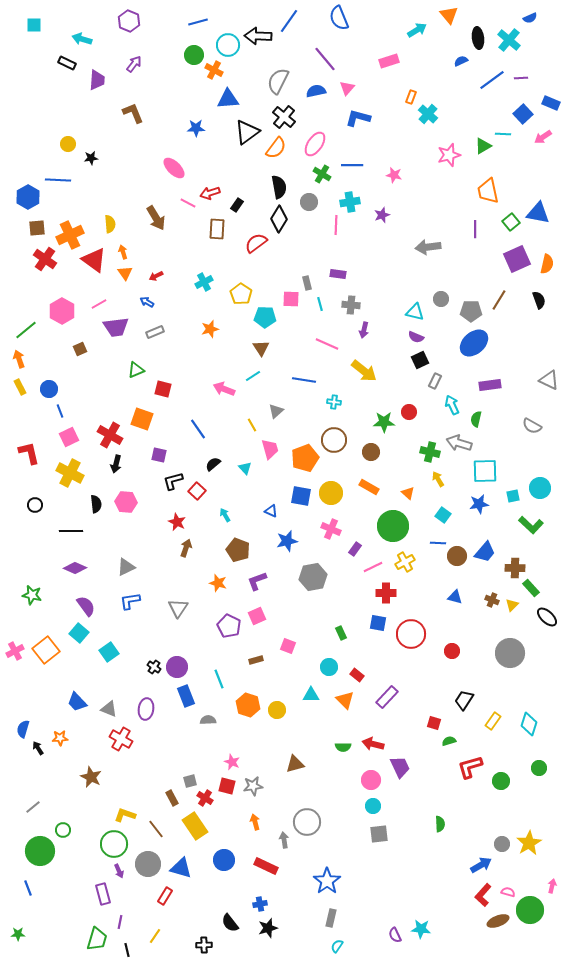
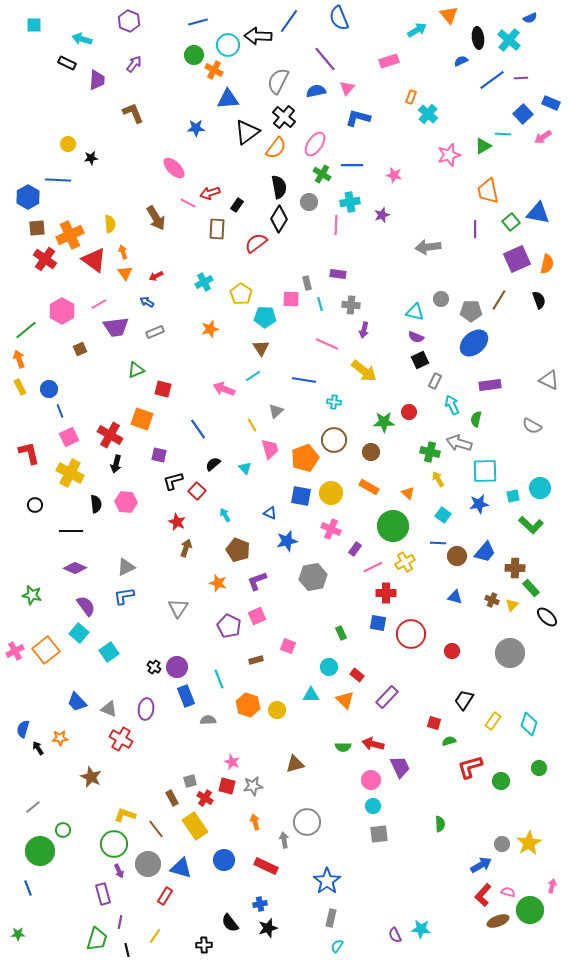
blue triangle at (271, 511): moved 1 px left, 2 px down
blue L-shape at (130, 601): moved 6 px left, 5 px up
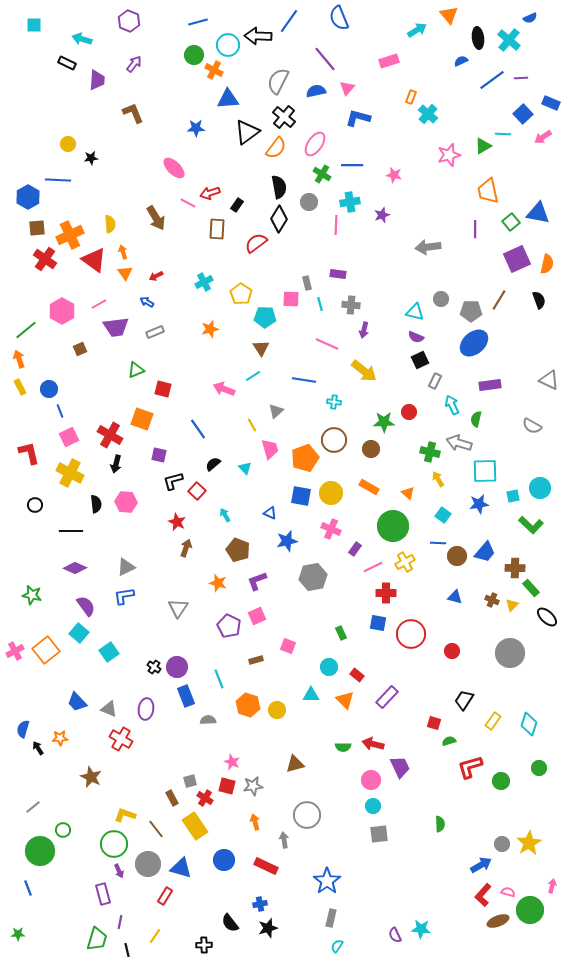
brown circle at (371, 452): moved 3 px up
gray circle at (307, 822): moved 7 px up
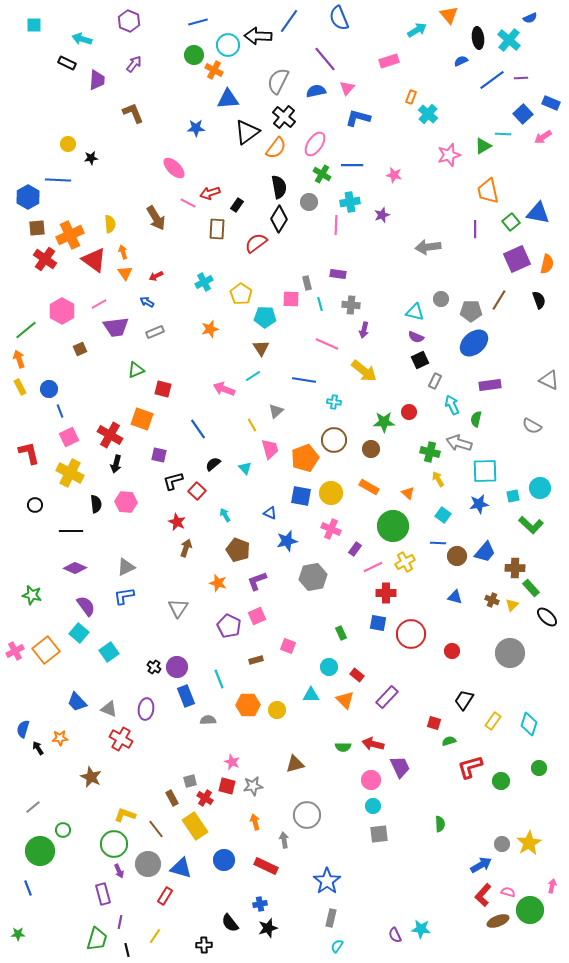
orange hexagon at (248, 705): rotated 20 degrees counterclockwise
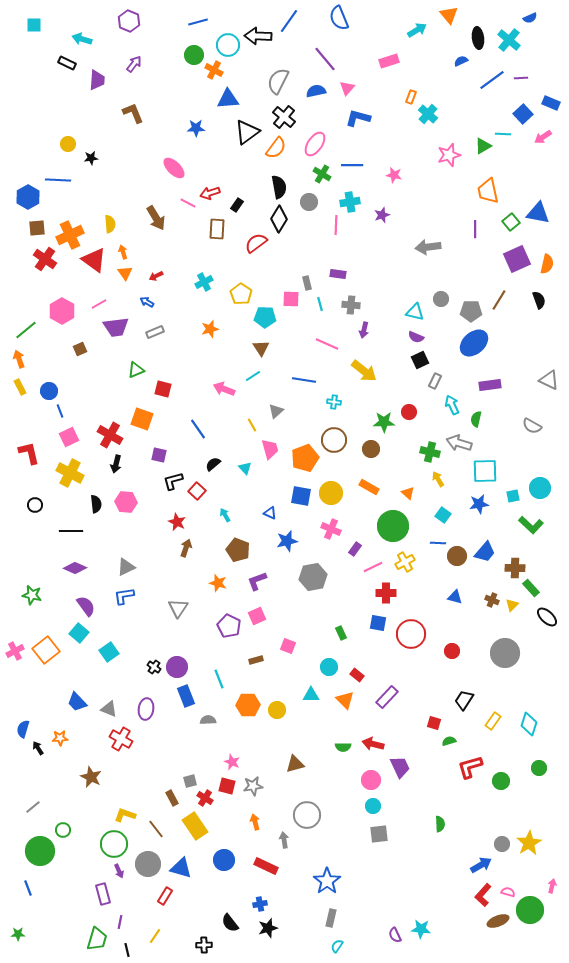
blue circle at (49, 389): moved 2 px down
gray circle at (510, 653): moved 5 px left
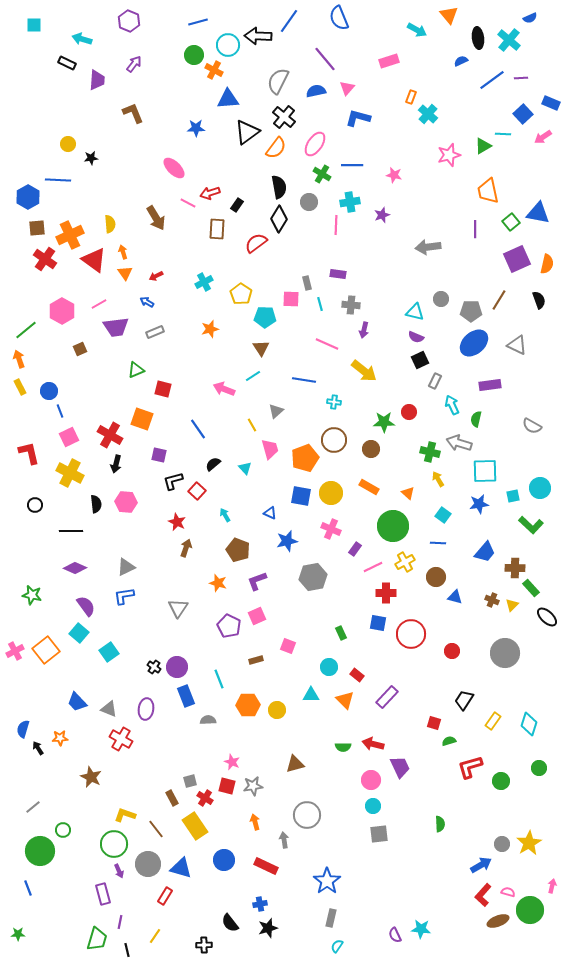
cyan arrow at (417, 30): rotated 60 degrees clockwise
gray triangle at (549, 380): moved 32 px left, 35 px up
brown circle at (457, 556): moved 21 px left, 21 px down
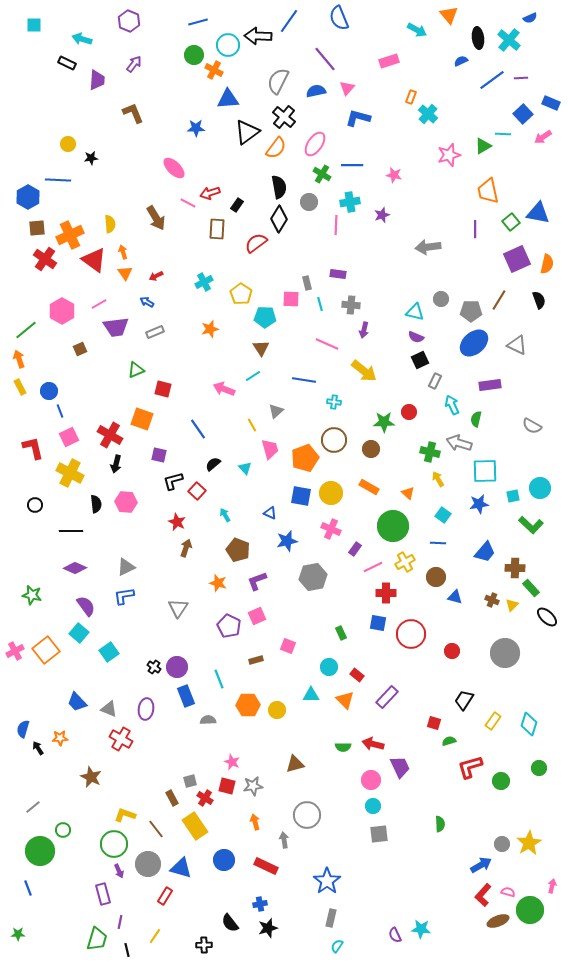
red L-shape at (29, 453): moved 4 px right, 5 px up
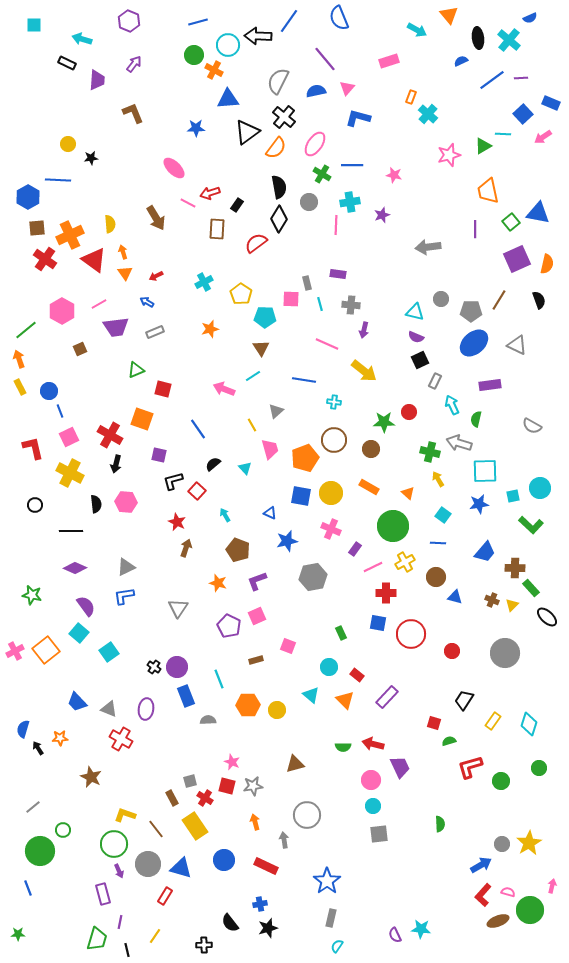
cyan triangle at (311, 695): rotated 42 degrees clockwise
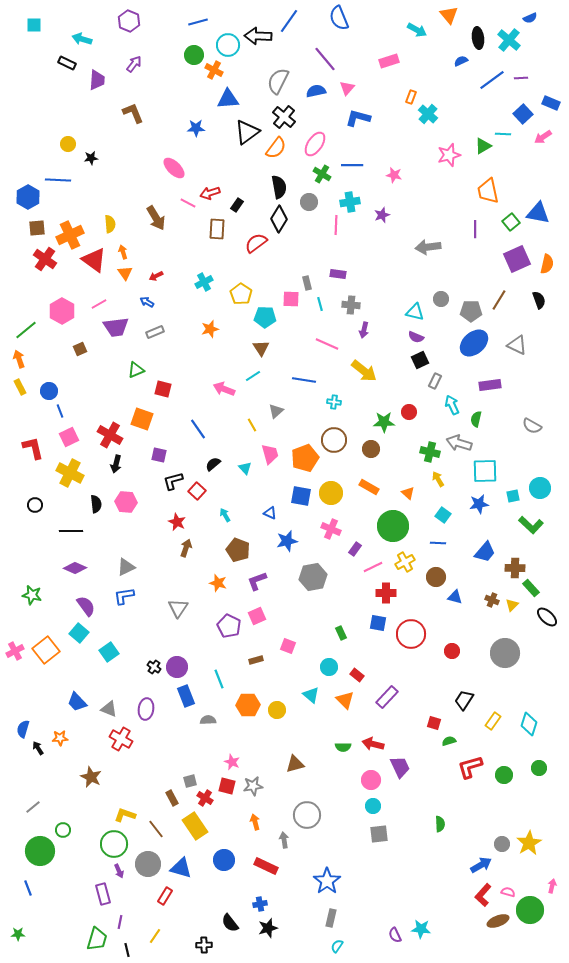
pink trapezoid at (270, 449): moved 5 px down
green circle at (501, 781): moved 3 px right, 6 px up
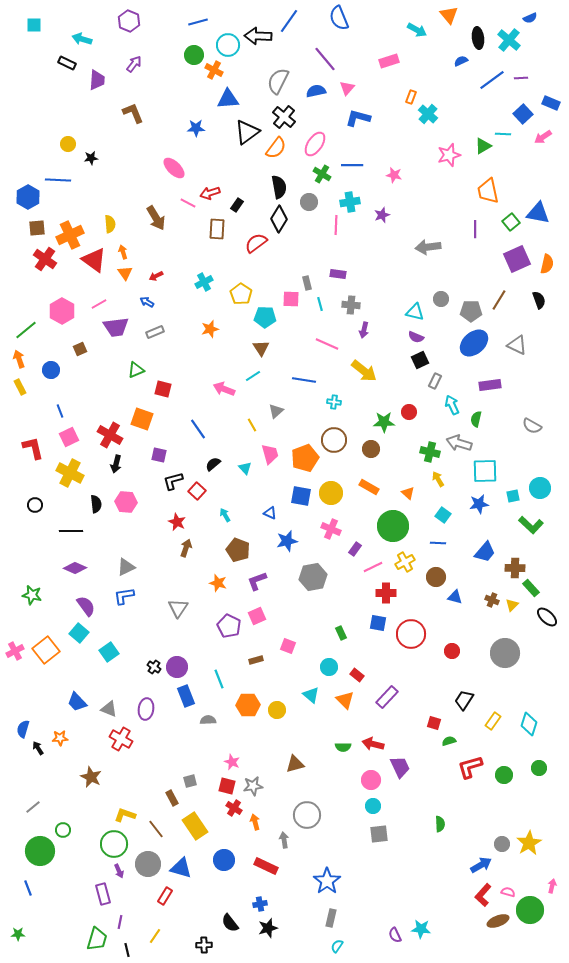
blue circle at (49, 391): moved 2 px right, 21 px up
red cross at (205, 798): moved 29 px right, 10 px down
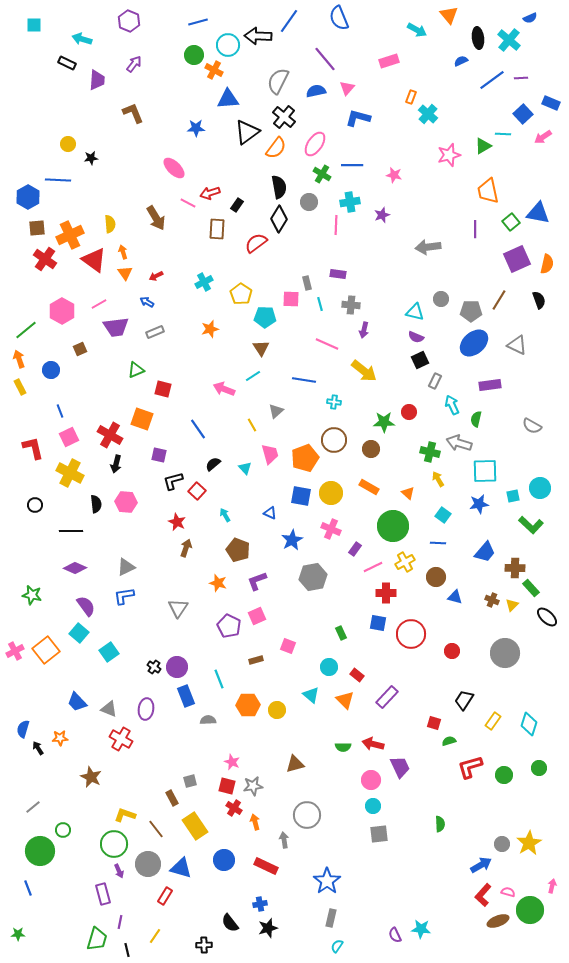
blue star at (287, 541): moved 5 px right, 1 px up; rotated 15 degrees counterclockwise
